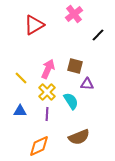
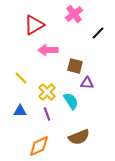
black line: moved 2 px up
pink arrow: moved 19 px up; rotated 114 degrees counterclockwise
purple triangle: moved 1 px up
purple line: rotated 24 degrees counterclockwise
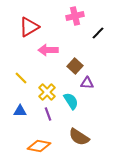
pink cross: moved 1 px right, 2 px down; rotated 24 degrees clockwise
red triangle: moved 5 px left, 2 px down
brown square: rotated 28 degrees clockwise
purple line: moved 1 px right
brown semicircle: rotated 55 degrees clockwise
orange diamond: rotated 35 degrees clockwise
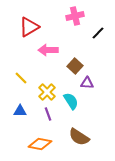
orange diamond: moved 1 px right, 2 px up
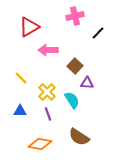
cyan semicircle: moved 1 px right, 1 px up
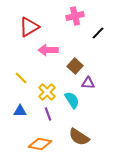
purple triangle: moved 1 px right
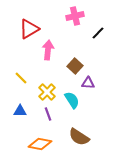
red triangle: moved 2 px down
pink arrow: rotated 96 degrees clockwise
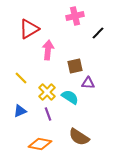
brown square: rotated 35 degrees clockwise
cyan semicircle: moved 2 px left, 3 px up; rotated 24 degrees counterclockwise
blue triangle: rotated 24 degrees counterclockwise
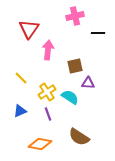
red triangle: rotated 25 degrees counterclockwise
black line: rotated 48 degrees clockwise
yellow cross: rotated 12 degrees clockwise
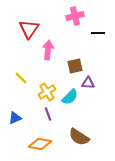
cyan semicircle: rotated 102 degrees clockwise
blue triangle: moved 5 px left, 7 px down
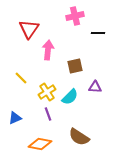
purple triangle: moved 7 px right, 4 px down
